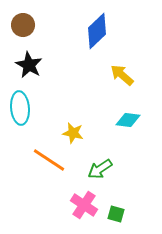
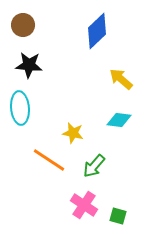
black star: rotated 24 degrees counterclockwise
yellow arrow: moved 1 px left, 4 px down
cyan diamond: moved 9 px left
green arrow: moved 6 px left, 3 px up; rotated 15 degrees counterclockwise
green square: moved 2 px right, 2 px down
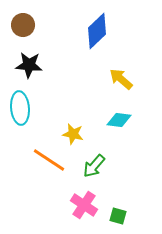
yellow star: moved 1 px down
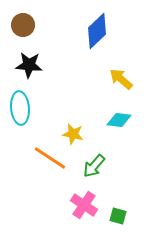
orange line: moved 1 px right, 2 px up
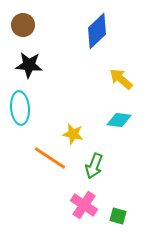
green arrow: rotated 20 degrees counterclockwise
